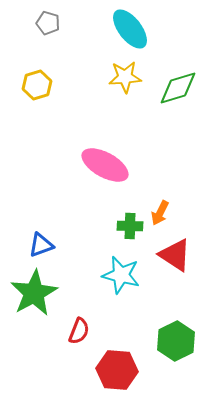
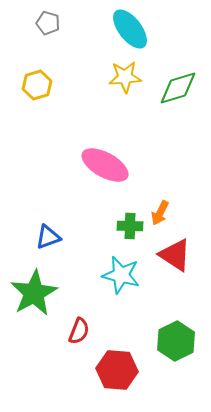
blue triangle: moved 7 px right, 8 px up
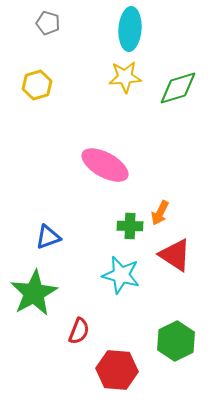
cyan ellipse: rotated 42 degrees clockwise
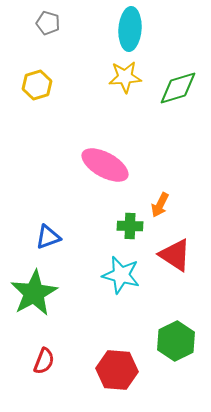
orange arrow: moved 8 px up
red semicircle: moved 35 px left, 30 px down
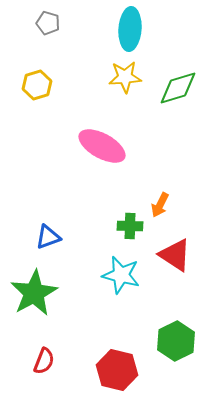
pink ellipse: moved 3 px left, 19 px up
red hexagon: rotated 9 degrees clockwise
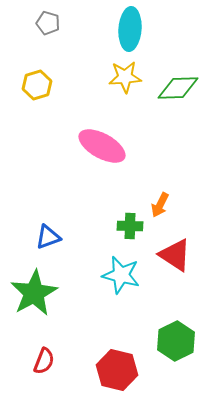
green diamond: rotated 15 degrees clockwise
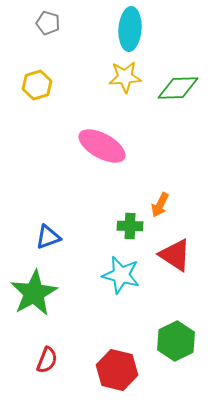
red semicircle: moved 3 px right, 1 px up
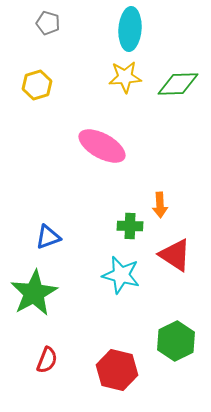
green diamond: moved 4 px up
orange arrow: rotated 30 degrees counterclockwise
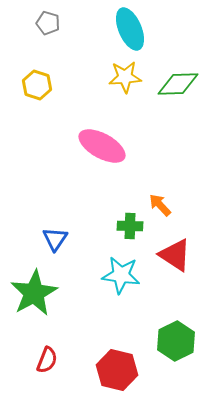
cyan ellipse: rotated 27 degrees counterclockwise
yellow hexagon: rotated 24 degrees counterclockwise
orange arrow: rotated 140 degrees clockwise
blue triangle: moved 7 px right, 2 px down; rotated 36 degrees counterclockwise
cyan star: rotated 6 degrees counterclockwise
